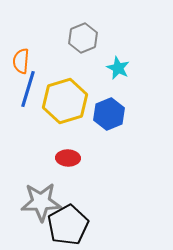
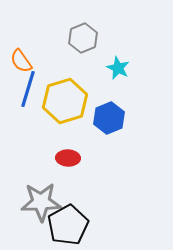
orange semicircle: rotated 40 degrees counterclockwise
blue hexagon: moved 4 px down
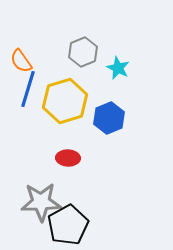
gray hexagon: moved 14 px down
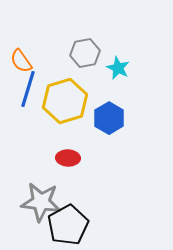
gray hexagon: moved 2 px right, 1 px down; rotated 12 degrees clockwise
blue hexagon: rotated 8 degrees counterclockwise
gray star: rotated 9 degrees clockwise
